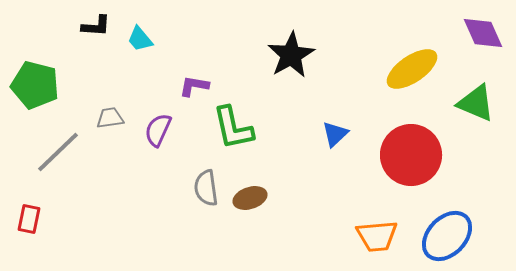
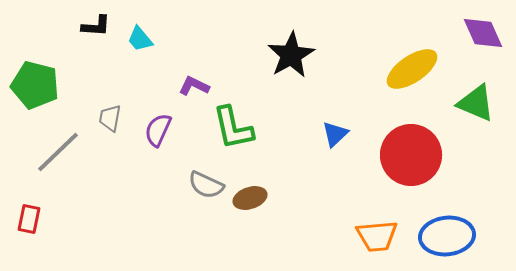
purple L-shape: rotated 16 degrees clockwise
gray trapezoid: rotated 72 degrees counterclockwise
gray semicircle: moved 3 px up; rotated 57 degrees counterclockwise
blue ellipse: rotated 40 degrees clockwise
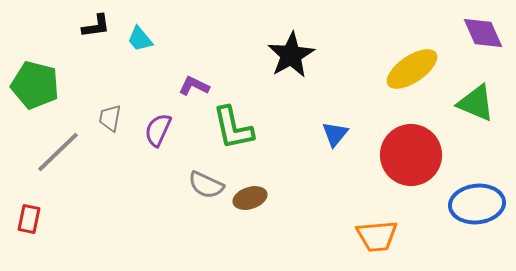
black L-shape: rotated 12 degrees counterclockwise
blue triangle: rotated 8 degrees counterclockwise
blue ellipse: moved 30 px right, 32 px up
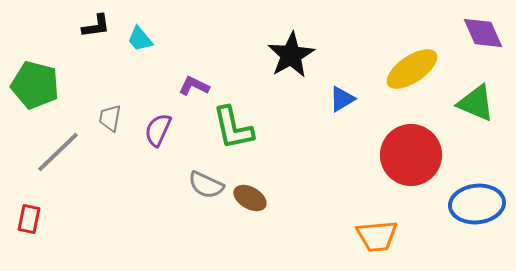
blue triangle: moved 7 px right, 35 px up; rotated 20 degrees clockwise
brown ellipse: rotated 48 degrees clockwise
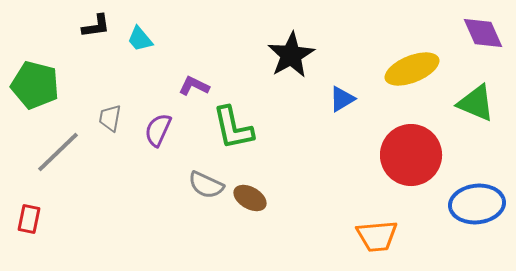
yellow ellipse: rotated 12 degrees clockwise
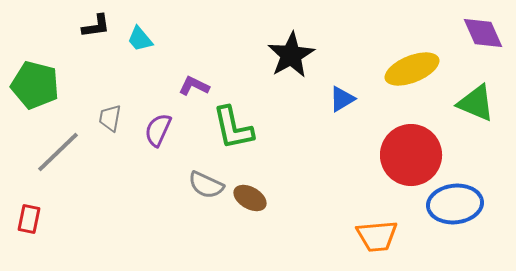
blue ellipse: moved 22 px left
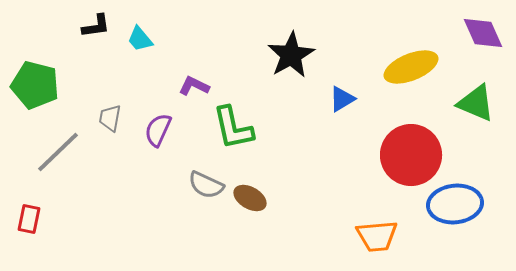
yellow ellipse: moved 1 px left, 2 px up
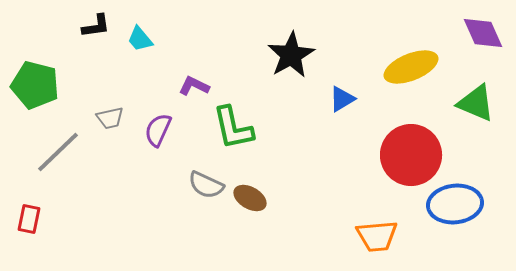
gray trapezoid: rotated 112 degrees counterclockwise
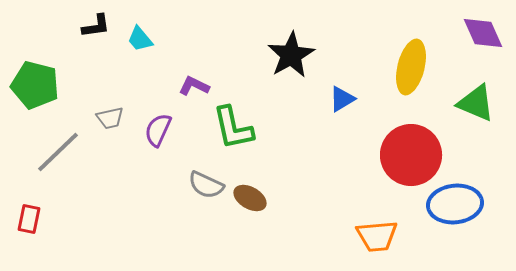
yellow ellipse: rotated 54 degrees counterclockwise
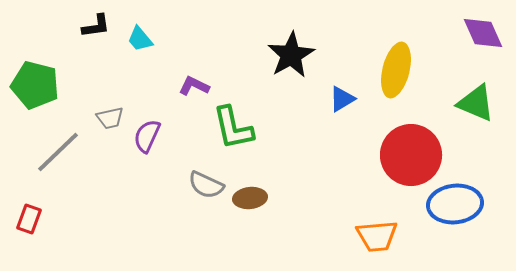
yellow ellipse: moved 15 px left, 3 px down
purple semicircle: moved 11 px left, 6 px down
brown ellipse: rotated 36 degrees counterclockwise
red rectangle: rotated 8 degrees clockwise
